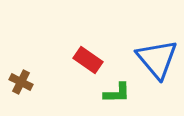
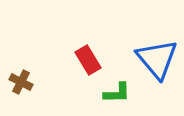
red rectangle: rotated 24 degrees clockwise
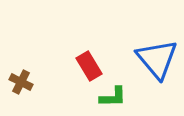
red rectangle: moved 1 px right, 6 px down
green L-shape: moved 4 px left, 4 px down
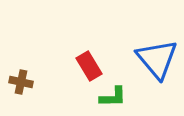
brown cross: rotated 15 degrees counterclockwise
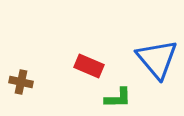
red rectangle: rotated 36 degrees counterclockwise
green L-shape: moved 5 px right, 1 px down
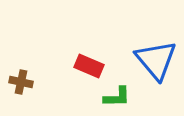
blue triangle: moved 1 px left, 1 px down
green L-shape: moved 1 px left, 1 px up
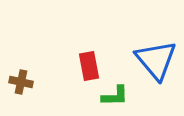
red rectangle: rotated 56 degrees clockwise
green L-shape: moved 2 px left, 1 px up
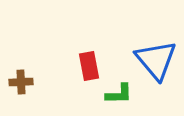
brown cross: rotated 15 degrees counterclockwise
green L-shape: moved 4 px right, 2 px up
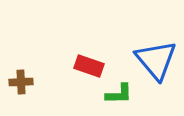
red rectangle: rotated 60 degrees counterclockwise
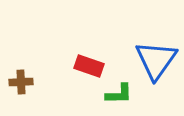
blue triangle: rotated 15 degrees clockwise
